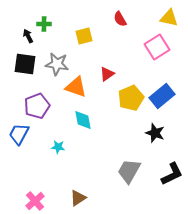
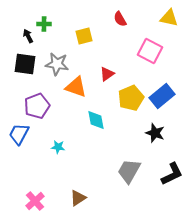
pink square: moved 7 px left, 4 px down; rotated 30 degrees counterclockwise
cyan diamond: moved 13 px right
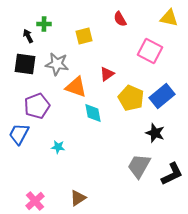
yellow pentagon: rotated 25 degrees counterclockwise
cyan diamond: moved 3 px left, 7 px up
gray trapezoid: moved 10 px right, 5 px up
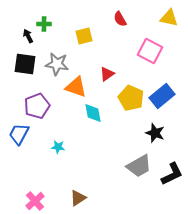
gray trapezoid: rotated 148 degrees counterclockwise
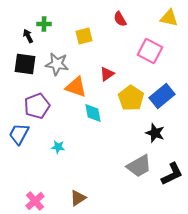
yellow pentagon: rotated 10 degrees clockwise
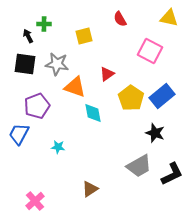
orange triangle: moved 1 px left
brown triangle: moved 12 px right, 9 px up
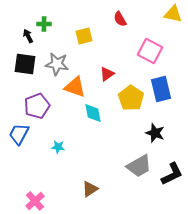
yellow triangle: moved 4 px right, 4 px up
blue rectangle: moved 1 px left, 7 px up; rotated 65 degrees counterclockwise
